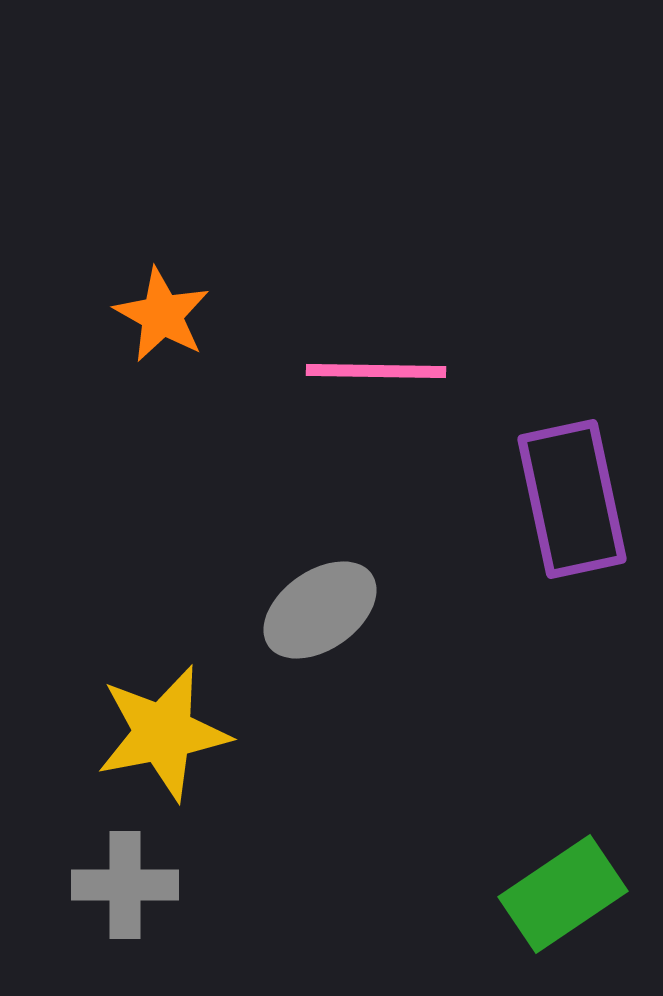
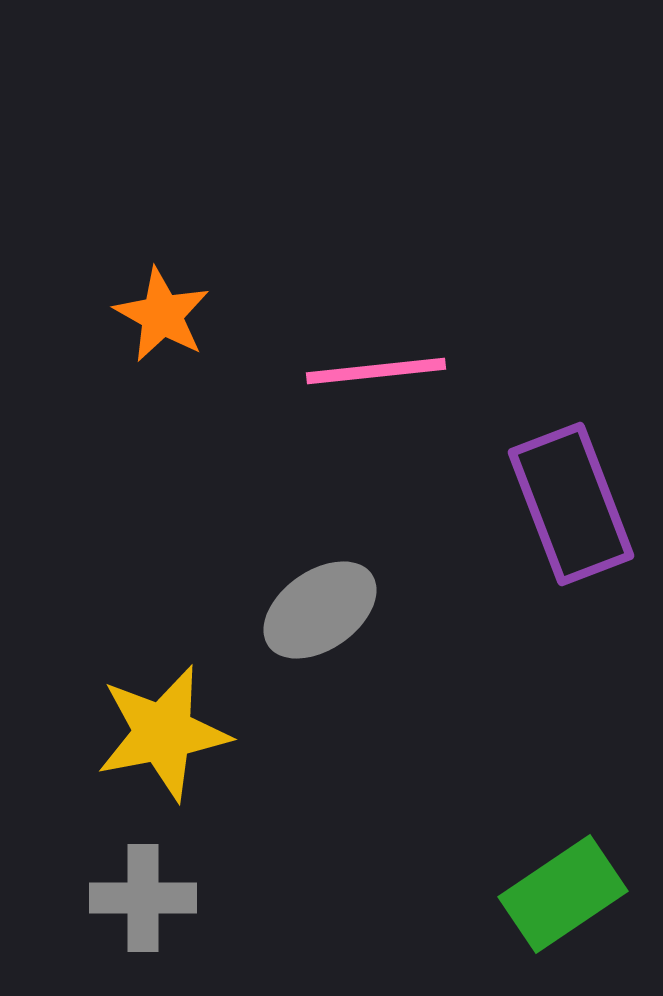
pink line: rotated 7 degrees counterclockwise
purple rectangle: moved 1 px left, 5 px down; rotated 9 degrees counterclockwise
gray cross: moved 18 px right, 13 px down
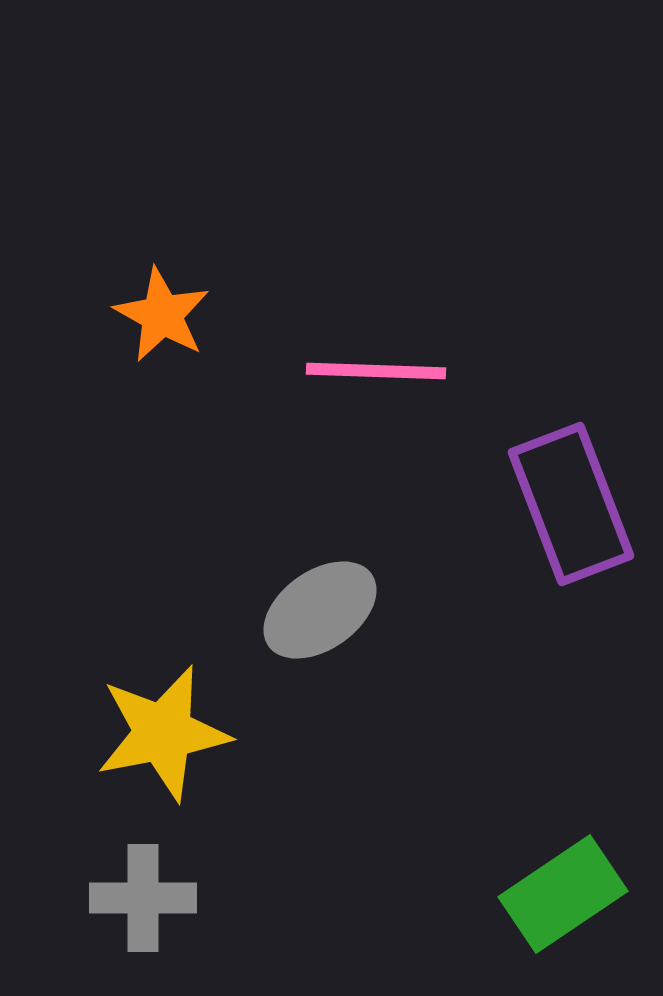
pink line: rotated 8 degrees clockwise
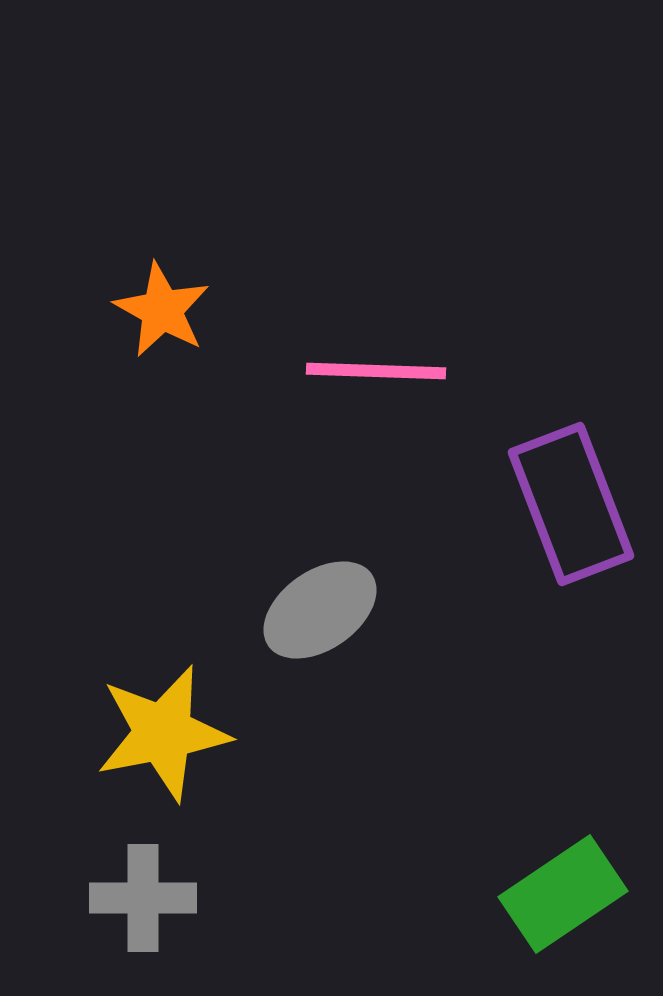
orange star: moved 5 px up
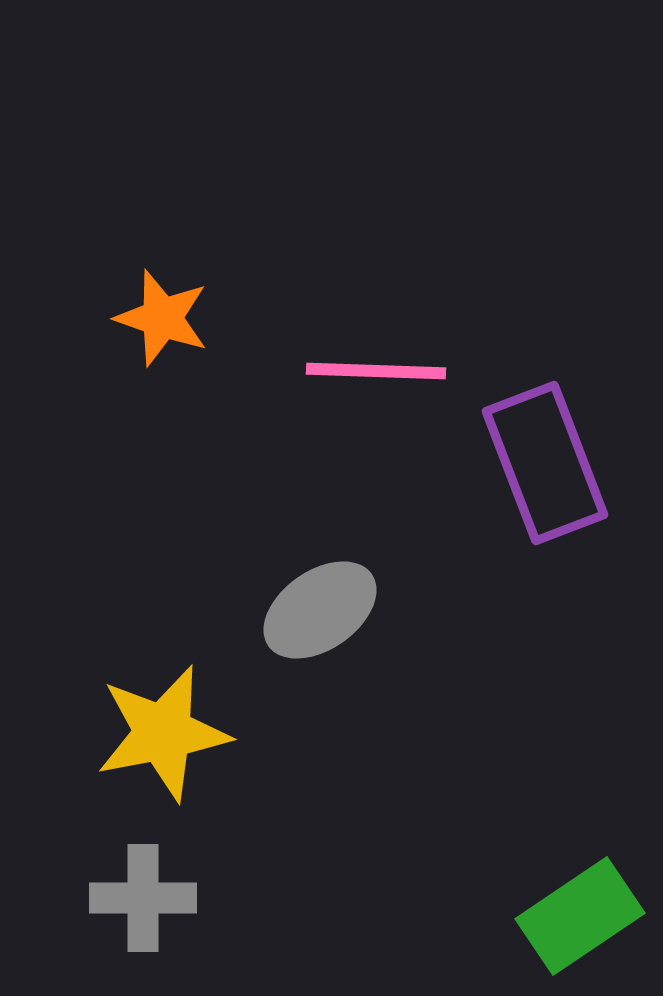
orange star: moved 8 px down; rotated 10 degrees counterclockwise
purple rectangle: moved 26 px left, 41 px up
green rectangle: moved 17 px right, 22 px down
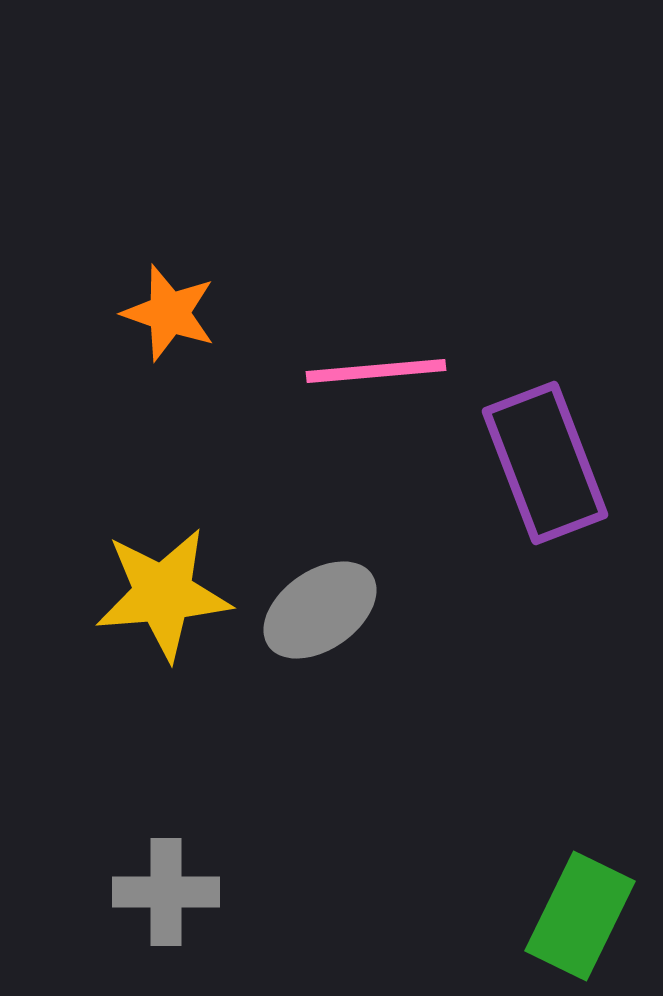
orange star: moved 7 px right, 5 px up
pink line: rotated 7 degrees counterclockwise
yellow star: moved 139 px up; rotated 6 degrees clockwise
gray cross: moved 23 px right, 6 px up
green rectangle: rotated 30 degrees counterclockwise
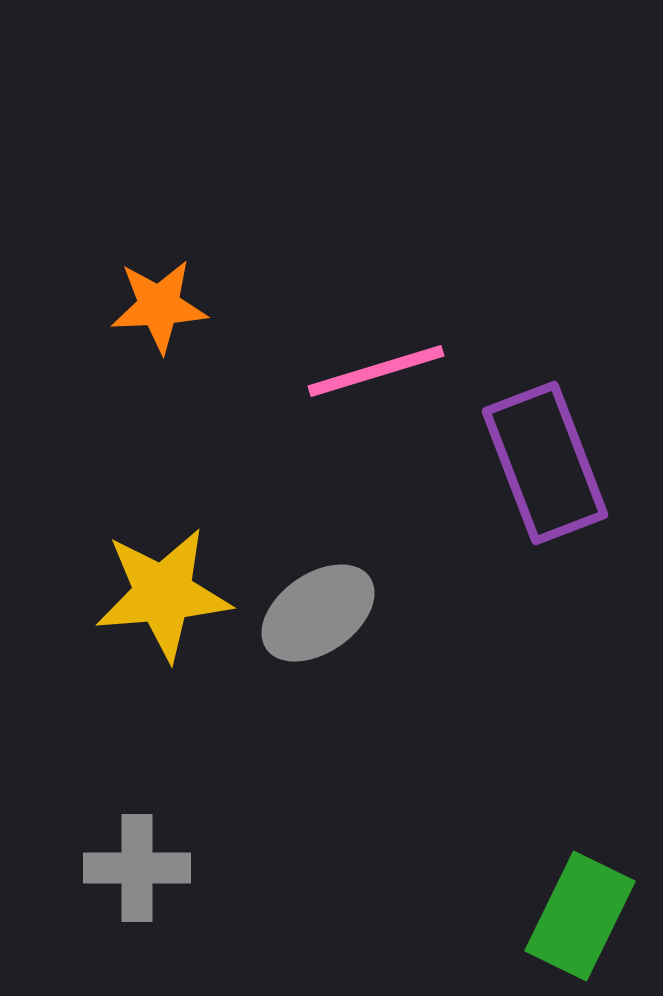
orange star: moved 10 px left, 7 px up; rotated 22 degrees counterclockwise
pink line: rotated 12 degrees counterclockwise
gray ellipse: moved 2 px left, 3 px down
gray cross: moved 29 px left, 24 px up
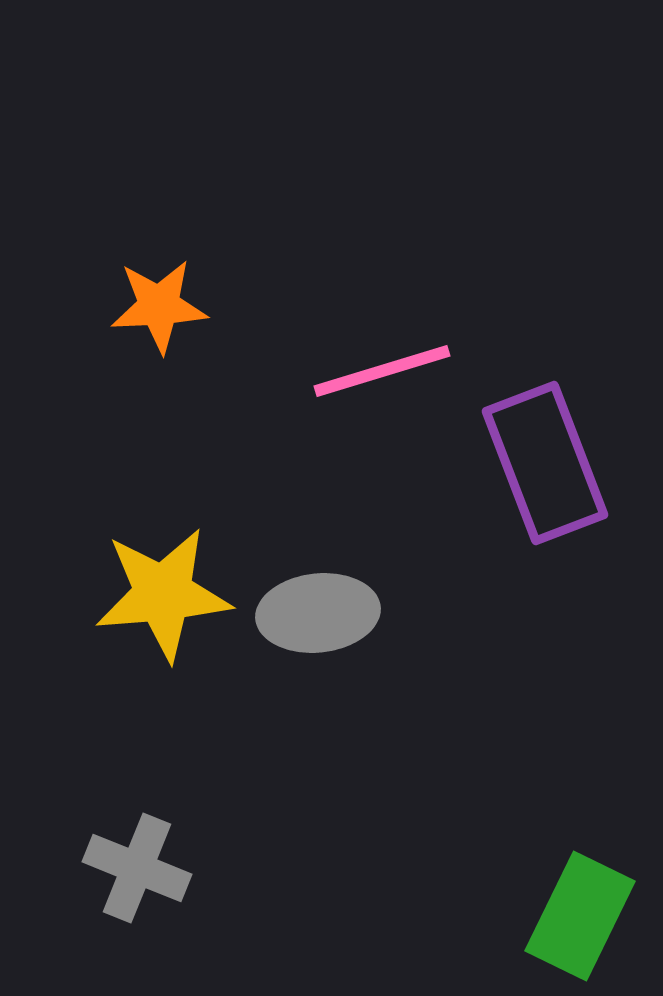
pink line: moved 6 px right
gray ellipse: rotated 29 degrees clockwise
gray cross: rotated 22 degrees clockwise
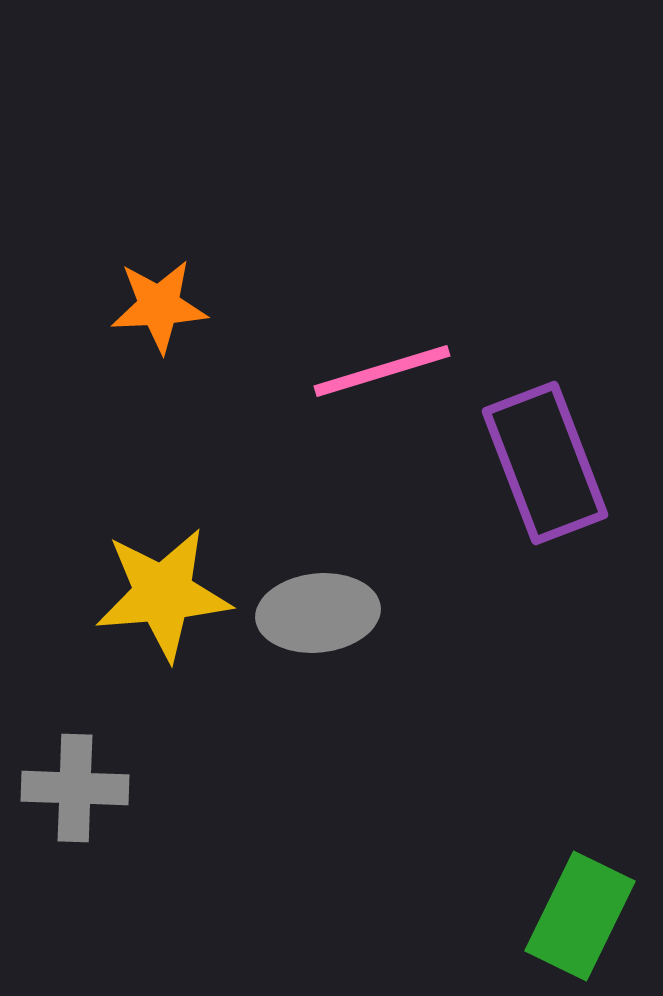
gray cross: moved 62 px left, 80 px up; rotated 20 degrees counterclockwise
